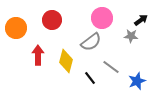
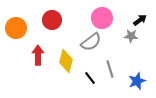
black arrow: moved 1 px left
gray line: moved 1 px left, 2 px down; rotated 36 degrees clockwise
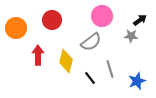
pink circle: moved 2 px up
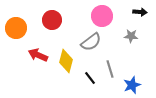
black arrow: moved 8 px up; rotated 40 degrees clockwise
red arrow: rotated 66 degrees counterclockwise
blue star: moved 5 px left, 4 px down
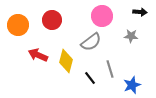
orange circle: moved 2 px right, 3 px up
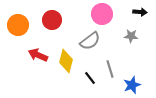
pink circle: moved 2 px up
gray semicircle: moved 1 px left, 1 px up
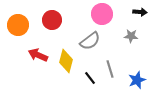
blue star: moved 5 px right, 5 px up
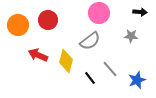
pink circle: moved 3 px left, 1 px up
red circle: moved 4 px left
gray line: rotated 24 degrees counterclockwise
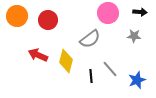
pink circle: moved 9 px right
orange circle: moved 1 px left, 9 px up
gray star: moved 3 px right
gray semicircle: moved 2 px up
black line: moved 1 px right, 2 px up; rotated 32 degrees clockwise
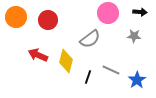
orange circle: moved 1 px left, 1 px down
gray line: moved 1 px right, 1 px down; rotated 24 degrees counterclockwise
black line: moved 3 px left, 1 px down; rotated 24 degrees clockwise
blue star: rotated 12 degrees counterclockwise
